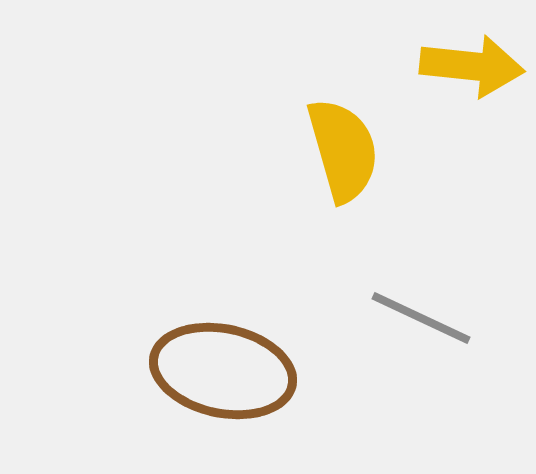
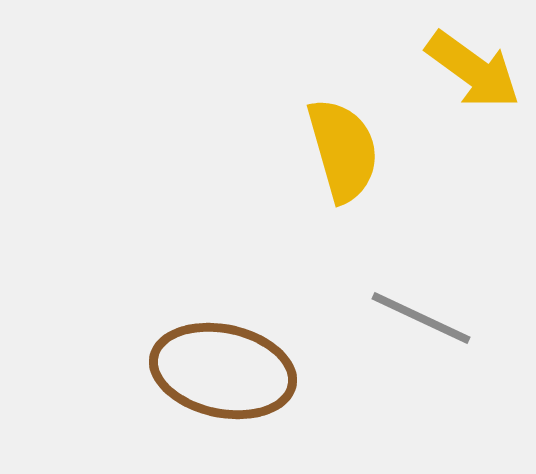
yellow arrow: moved 1 px right, 4 px down; rotated 30 degrees clockwise
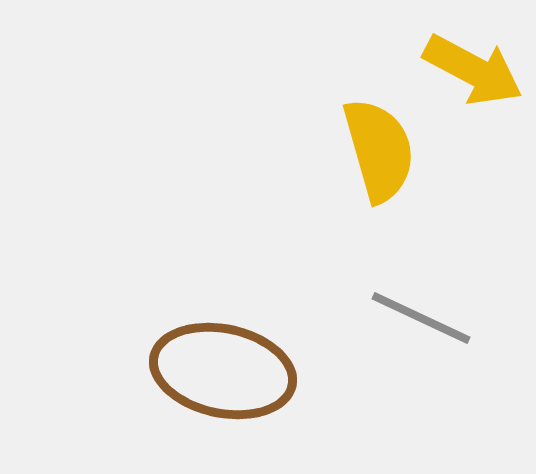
yellow arrow: rotated 8 degrees counterclockwise
yellow semicircle: moved 36 px right
